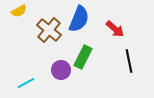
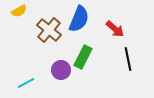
black line: moved 1 px left, 2 px up
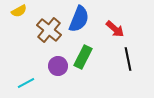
purple circle: moved 3 px left, 4 px up
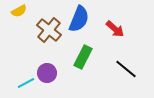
black line: moved 2 px left, 10 px down; rotated 40 degrees counterclockwise
purple circle: moved 11 px left, 7 px down
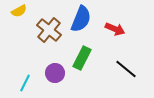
blue semicircle: moved 2 px right
red arrow: rotated 18 degrees counterclockwise
green rectangle: moved 1 px left, 1 px down
purple circle: moved 8 px right
cyan line: moved 1 px left; rotated 36 degrees counterclockwise
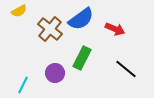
blue semicircle: rotated 32 degrees clockwise
brown cross: moved 1 px right, 1 px up
cyan line: moved 2 px left, 2 px down
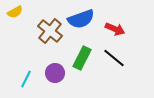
yellow semicircle: moved 4 px left, 1 px down
blue semicircle: rotated 16 degrees clockwise
brown cross: moved 2 px down
black line: moved 12 px left, 11 px up
cyan line: moved 3 px right, 6 px up
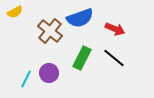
blue semicircle: moved 1 px left, 1 px up
purple circle: moved 6 px left
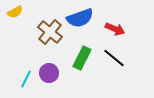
brown cross: moved 1 px down
